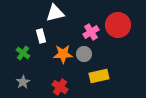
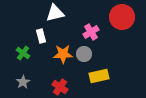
red circle: moved 4 px right, 8 px up
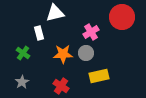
white rectangle: moved 2 px left, 3 px up
gray circle: moved 2 px right, 1 px up
gray star: moved 1 px left
red cross: moved 1 px right, 1 px up
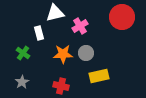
pink cross: moved 11 px left, 6 px up
red cross: rotated 21 degrees counterclockwise
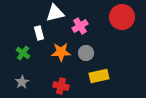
orange star: moved 2 px left, 2 px up
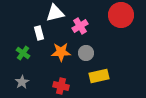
red circle: moved 1 px left, 2 px up
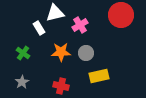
pink cross: moved 1 px up
white rectangle: moved 5 px up; rotated 16 degrees counterclockwise
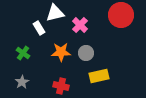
pink cross: rotated 14 degrees counterclockwise
